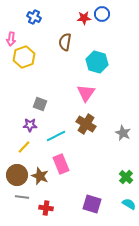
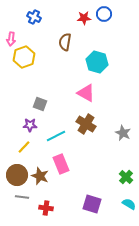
blue circle: moved 2 px right
pink triangle: rotated 36 degrees counterclockwise
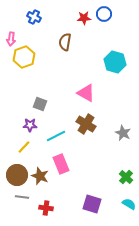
cyan hexagon: moved 18 px right
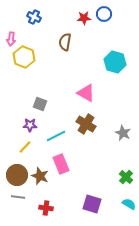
yellow hexagon: rotated 20 degrees counterclockwise
yellow line: moved 1 px right
gray line: moved 4 px left
